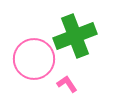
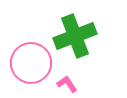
pink circle: moved 3 px left, 4 px down
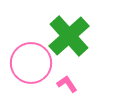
green cross: moved 6 px left; rotated 21 degrees counterclockwise
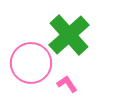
green cross: moved 1 px up
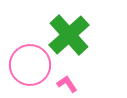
pink circle: moved 1 px left, 2 px down
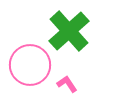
green cross: moved 4 px up
